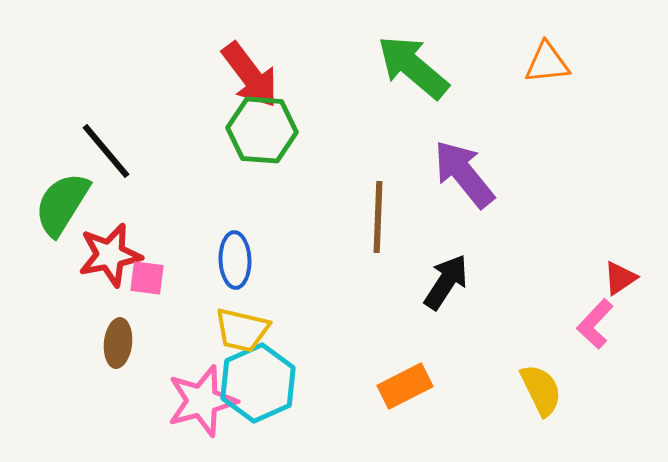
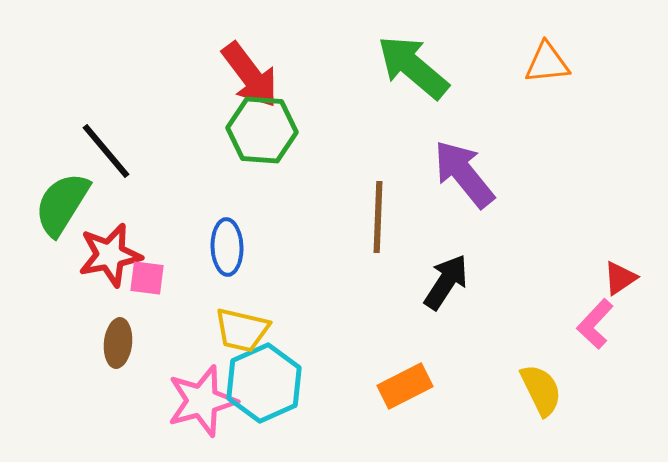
blue ellipse: moved 8 px left, 13 px up
cyan hexagon: moved 6 px right
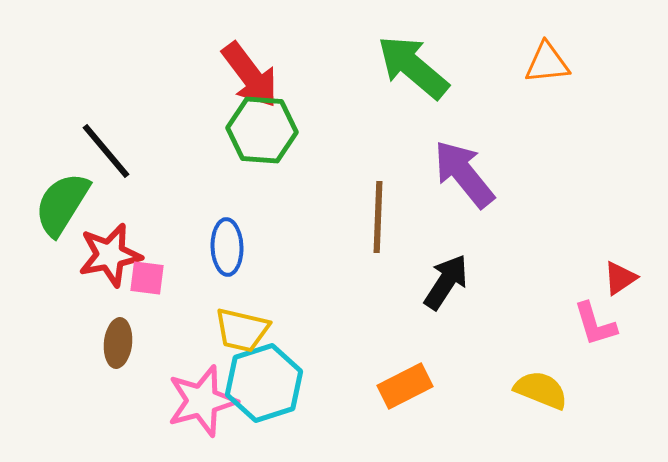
pink L-shape: rotated 60 degrees counterclockwise
cyan hexagon: rotated 6 degrees clockwise
yellow semicircle: rotated 42 degrees counterclockwise
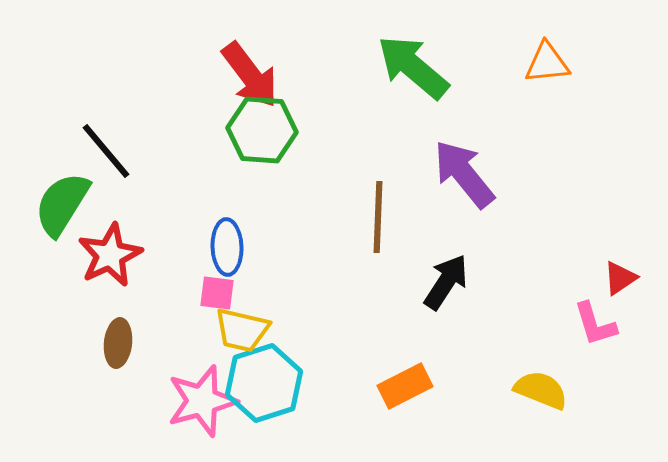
red star: rotated 14 degrees counterclockwise
pink square: moved 70 px right, 15 px down
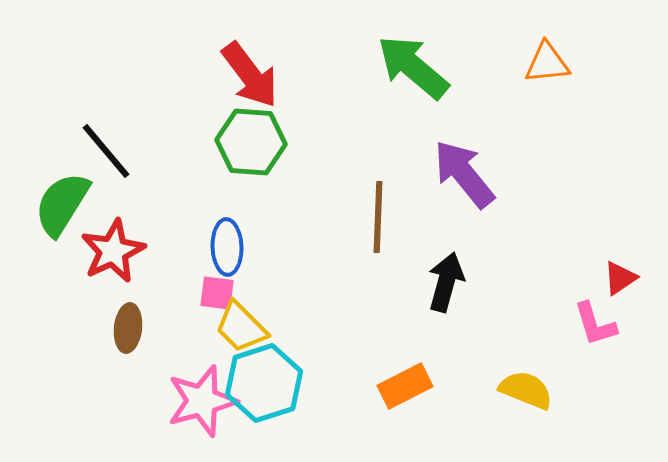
green hexagon: moved 11 px left, 12 px down
red star: moved 3 px right, 4 px up
black arrow: rotated 18 degrees counterclockwise
yellow trapezoid: moved 1 px left, 3 px up; rotated 32 degrees clockwise
brown ellipse: moved 10 px right, 15 px up
yellow semicircle: moved 15 px left
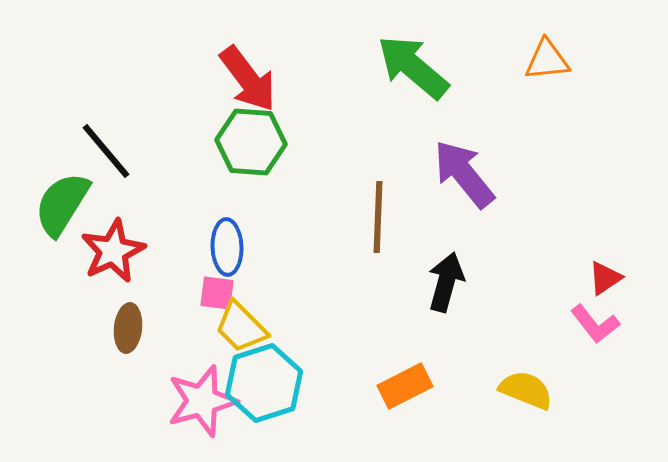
orange triangle: moved 3 px up
red arrow: moved 2 px left, 4 px down
red triangle: moved 15 px left
pink L-shape: rotated 21 degrees counterclockwise
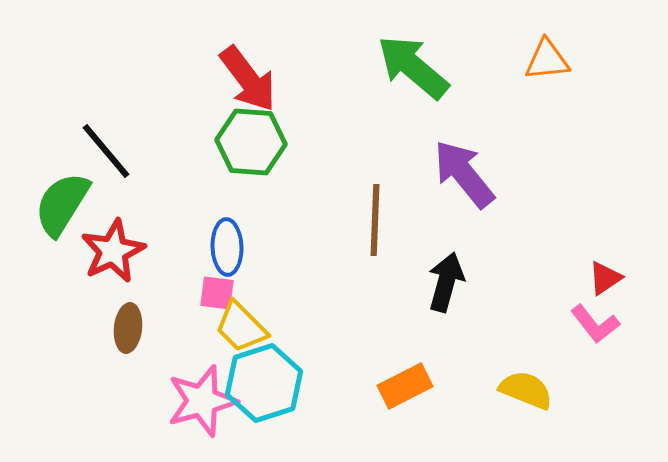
brown line: moved 3 px left, 3 px down
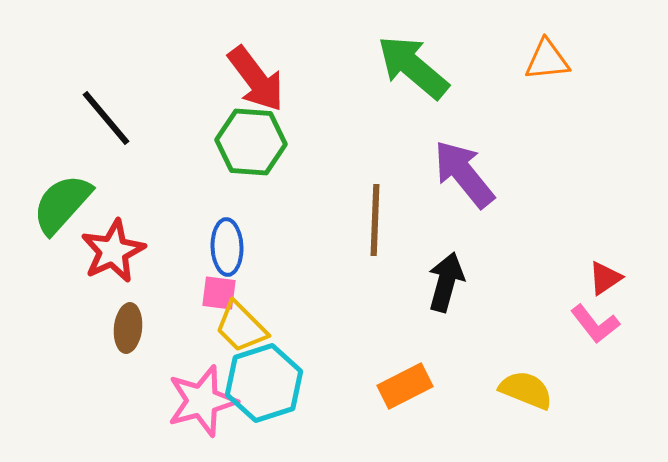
red arrow: moved 8 px right
black line: moved 33 px up
green semicircle: rotated 10 degrees clockwise
pink square: moved 2 px right
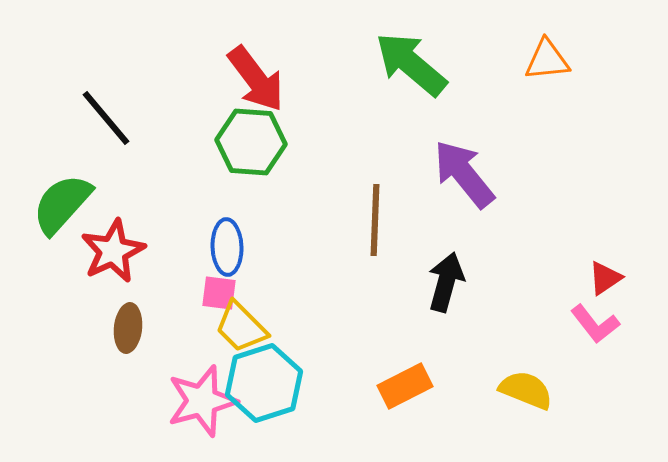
green arrow: moved 2 px left, 3 px up
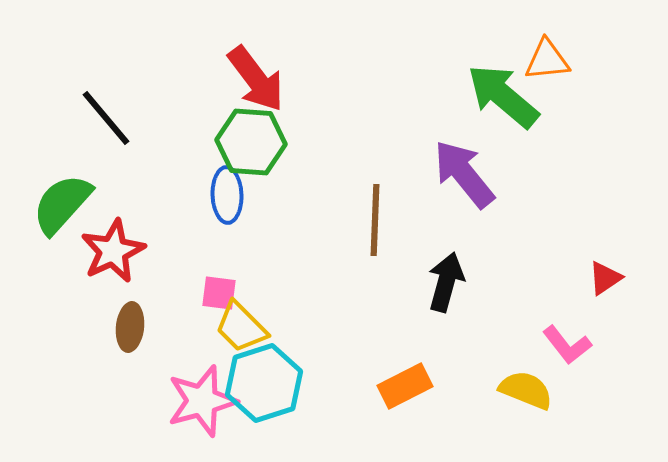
green arrow: moved 92 px right, 32 px down
blue ellipse: moved 52 px up
pink L-shape: moved 28 px left, 21 px down
brown ellipse: moved 2 px right, 1 px up
